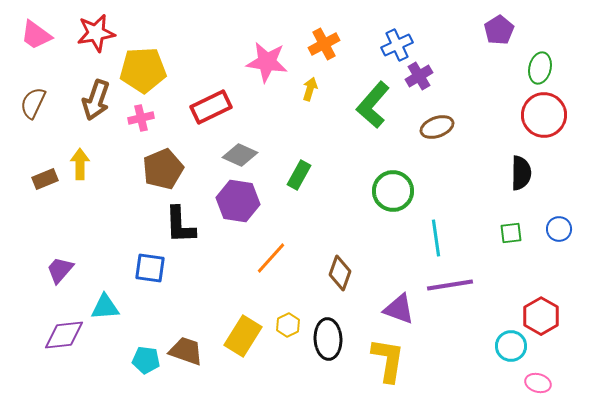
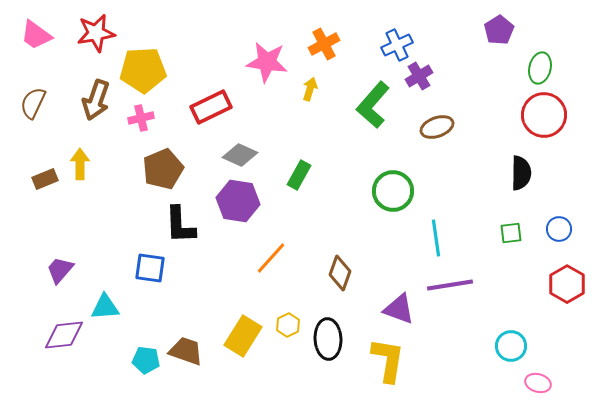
red hexagon at (541, 316): moved 26 px right, 32 px up
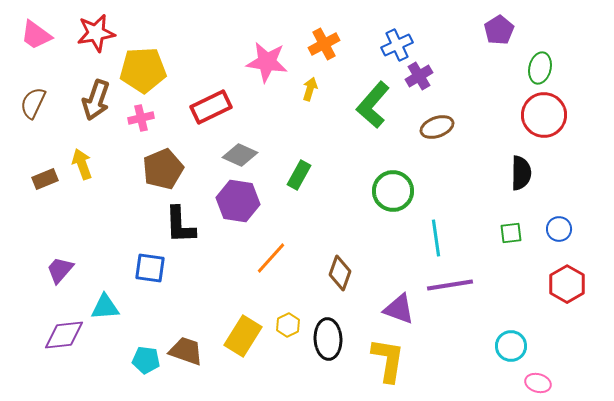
yellow arrow at (80, 164): moved 2 px right; rotated 20 degrees counterclockwise
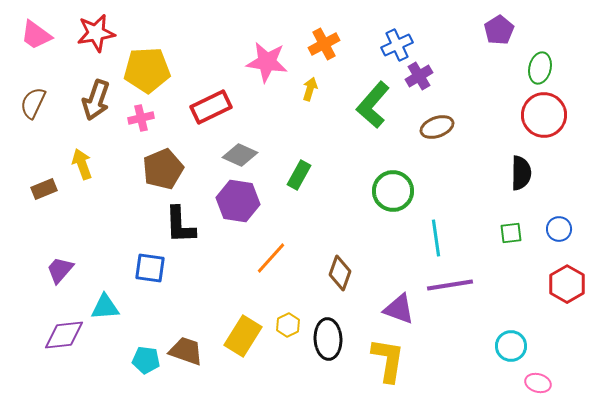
yellow pentagon at (143, 70): moved 4 px right
brown rectangle at (45, 179): moved 1 px left, 10 px down
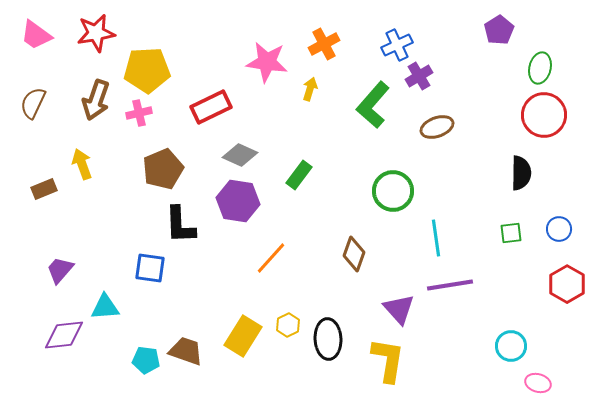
pink cross at (141, 118): moved 2 px left, 5 px up
green rectangle at (299, 175): rotated 8 degrees clockwise
brown diamond at (340, 273): moved 14 px right, 19 px up
purple triangle at (399, 309): rotated 28 degrees clockwise
